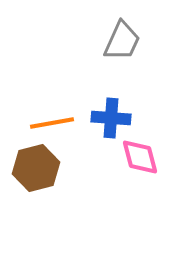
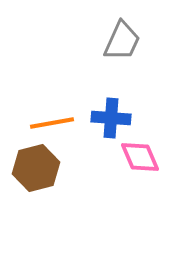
pink diamond: rotated 9 degrees counterclockwise
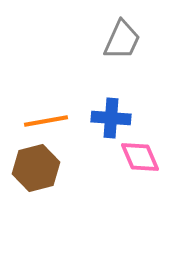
gray trapezoid: moved 1 px up
orange line: moved 6 px left, 2 px up
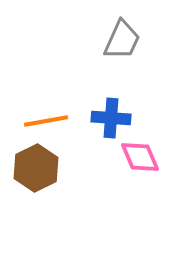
brown hexagon: rotated 12 degrees counterclockwise
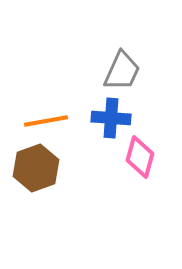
gray trapezoid: moved 31 px down
pink diamond: rotated 39 degrees clockwise
brown hexagon: rotated 6 degrees clockwise
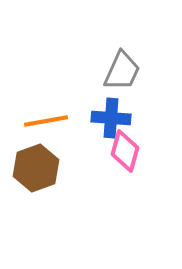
pink diamond: moved 15 px left, 6 px up
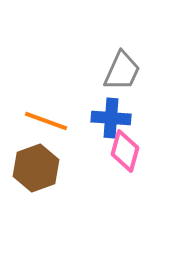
orange line: rotated 30 degrees clockwise
